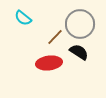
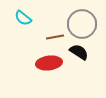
gray circle: moved 2 px right
brown line: rotated 36 degrees clockwise
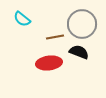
cyan semicircle: moved 1 px left, 1 px down
black semicircle: rotated 12 degrees counterclockwise
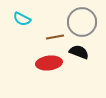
cyan semicircle: rotated 12 degrees counterclockwise
gray circle: moved 2 px up
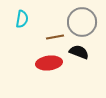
cyan semicircle: rotated 108 degrees counterclockwise
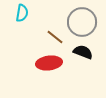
cyan semicircle: moved 6 px up
brown line: rotated 48 degrees clockwise
black semicircle: moved 4 px right
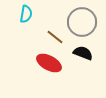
cyan semicircle: moved 4 px right, 1 px down
black semicircle: moved 1 px down
red ellipse: rotated 35 degrees clockwise
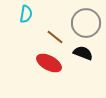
gray circle: moved 4 px right, 1 px down
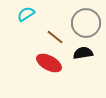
cyan semicircle: rotated 132 degrees counterclockwise
black semicircle: rotated 30 degrees counterclockwise
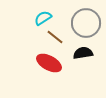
cyan semicircle: moved 17 px right, 4 px down
